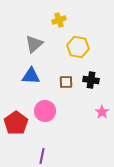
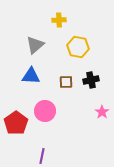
yellow cross: rotated 16 degrees clockwise
gray triangle: moved 1 px right, 1 px down
black cross: rotated 21 degrees counterclockwise
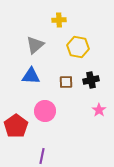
pink star: moved 3 px left, 2 px up
red pentagon: moved 3 px down
